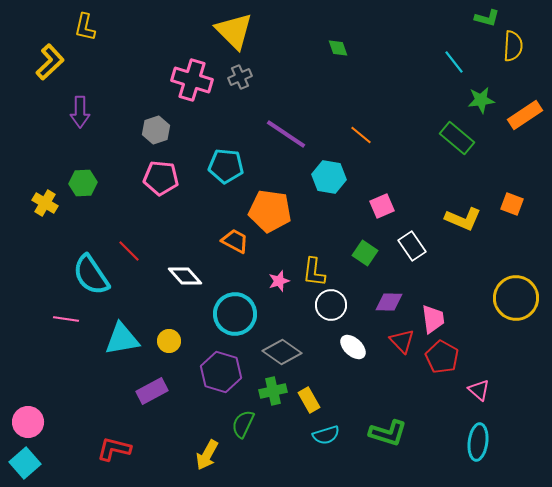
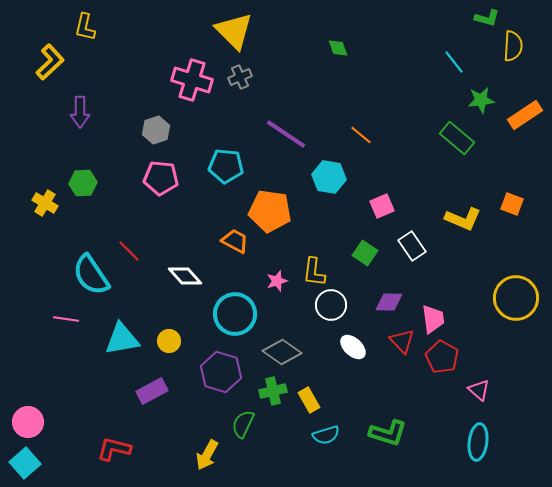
pink star at (279, 281): moved 2 px left
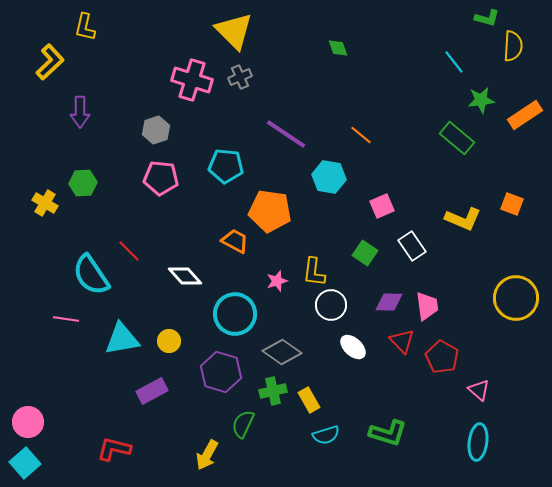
pink trapezoid at (433, 319): moved 6 px left, 13 px up
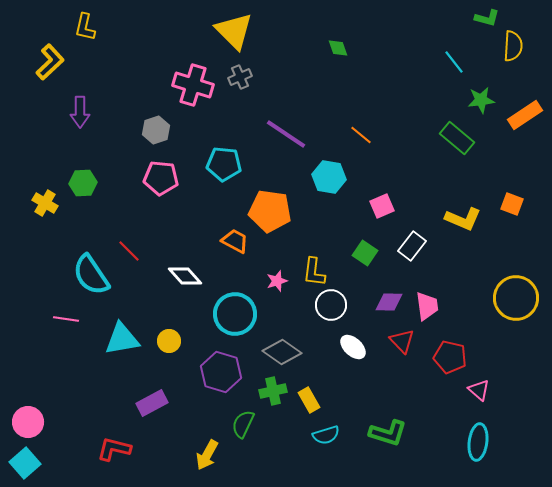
pink cross at (192, 80): moved 1 px right, 5 px down
cyan pentagon at (226, 166): moved 2 px left, 2 px up
white rectangle at (412, 246): rotated 72 degrees clockwise
red pentagon at (442, 357): moved 8 px right; rotated 16 degrees counterclockwise
purple rectangle at (152, 391): moved 12 px down
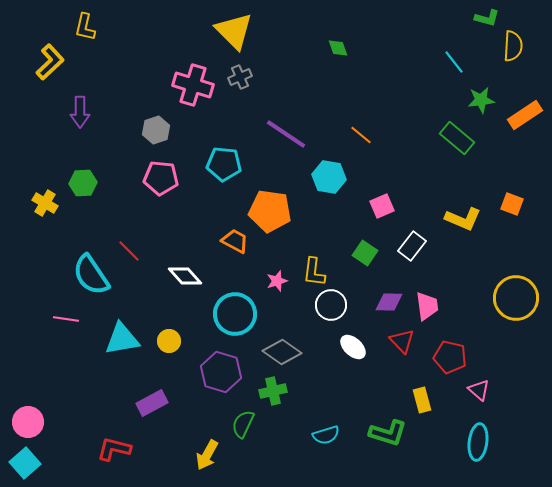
yellow rectangle at (309, 400): moved 113 px right; rotated 15 degrees clockwise
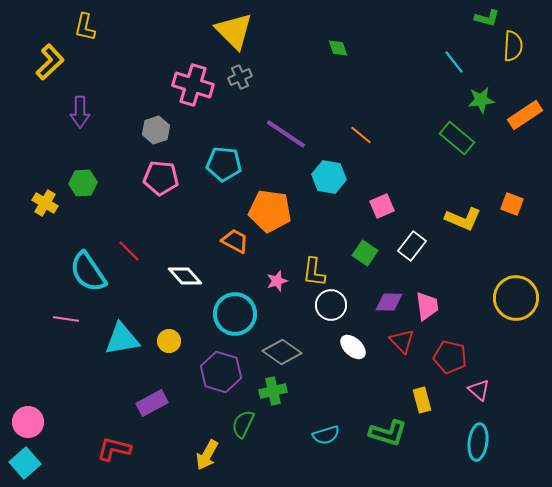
cyan semicircle at (91, 275): moved 3 px left, 3 px up
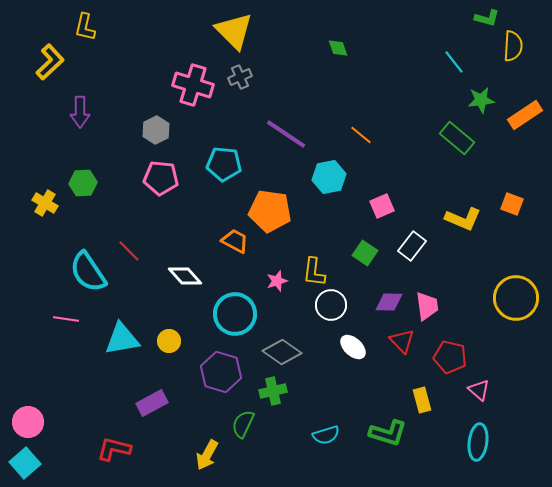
gray hexagon at (156, 130): rotated 8 degrees counterclockwise
cyan hexagon at (329, 177): rotated 20 degrees counterclockwise
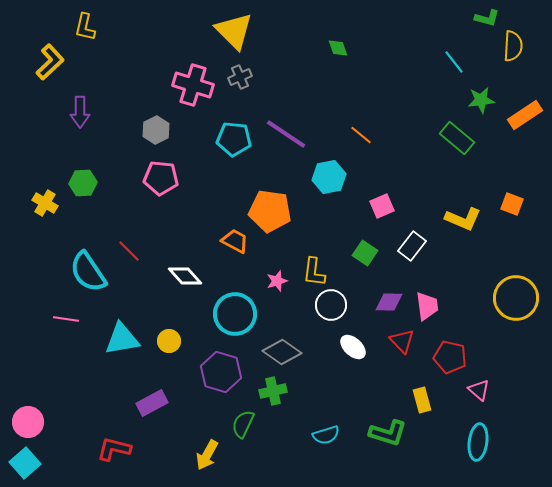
cyan pentagon at (224, 164): moved 10 px right, 25 px up
